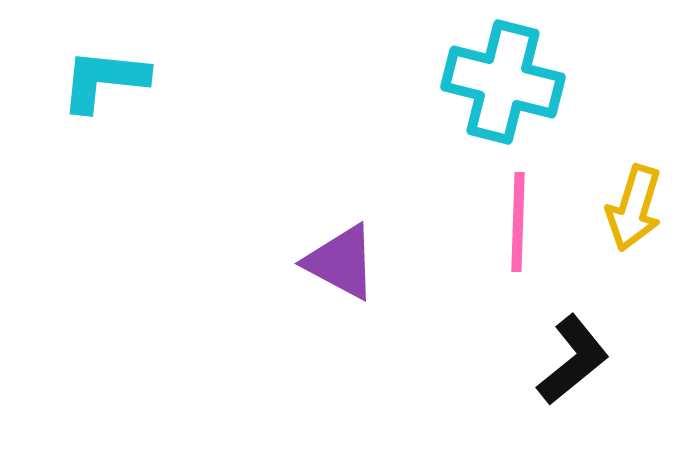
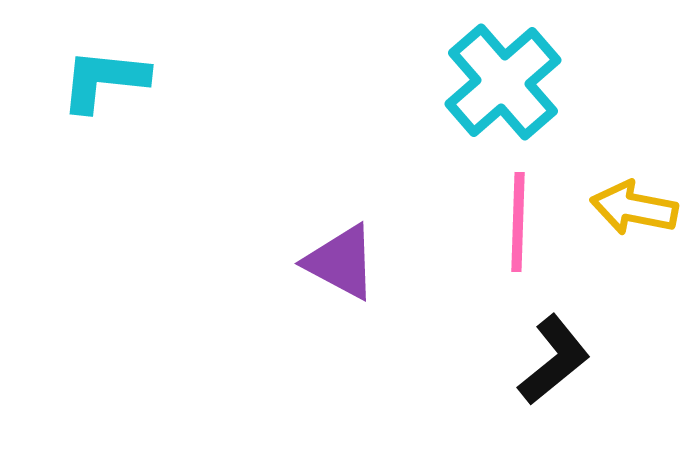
cyan cross: rotated 35 degrees clockwise
yellow arrow: rotated 84 degrees clockwise
black L-shape: moved 19 px left
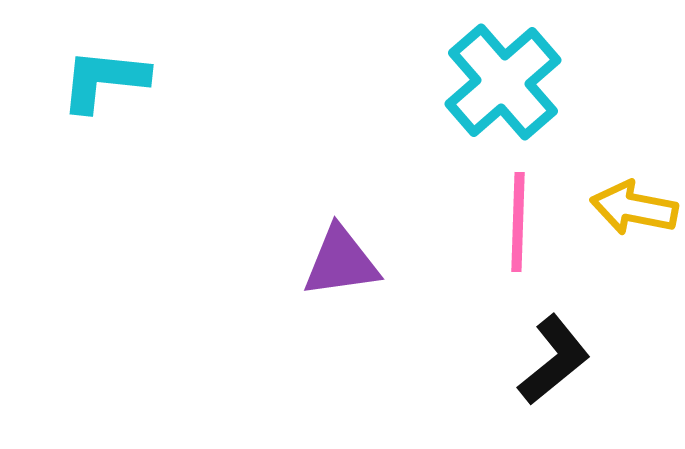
purple triangle: rotated 36 degrees counterclockwise
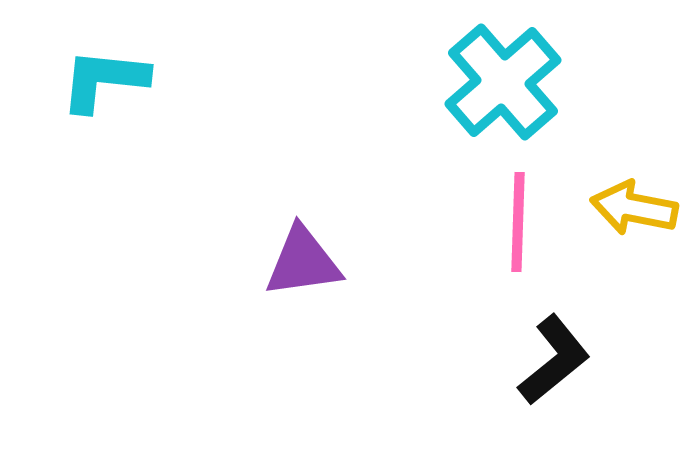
purple triangle: moved 38 px left
